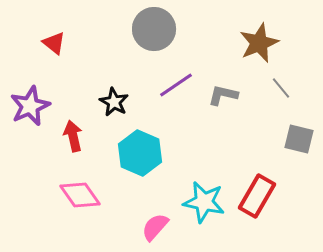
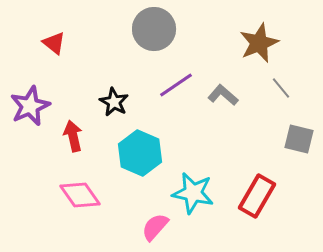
gray L-shape: rotated 28 degrees clockwise
cyan star: moved 11 px left, 9 px up
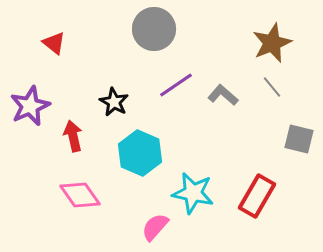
brown star: moved 13 px right
gray line: moved 9 px left, 1 px up
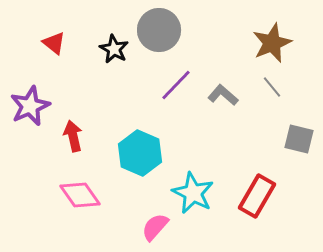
gray circle: moved 5 px right, 1 px down
purple line: rotated 12 degrees counterclockwise
black star: moved 53 px up
cyan star: rotated 15 degrees clockwise
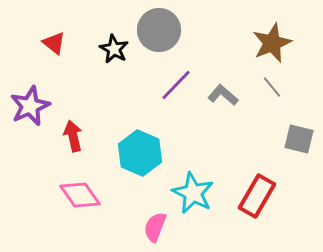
pink semicircle: rotated 20 degrees counterclockwise
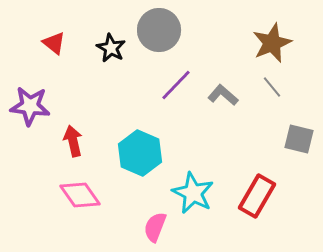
black star: moved 3 px left, 1 px up
purple star: rotated 30 degrees clockwise
red arrow: moved 5 px down
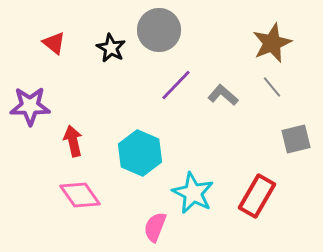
purple star: rotated 6 degrees counterclockwise
gray square: moved 3 px left; rotated 28 degrees counterclockwise
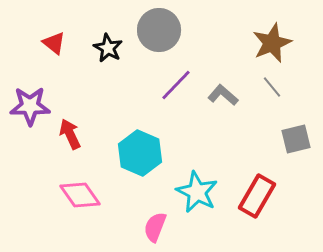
black star: moved 3 px left
red arrow: moved 3 px left, 7 px up; rotated 12 degrees counterclockwise
cyan star: moved 4 px right, 1 px up
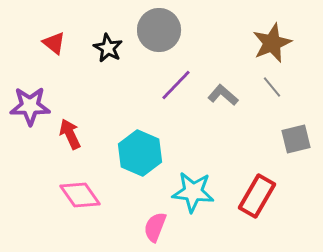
cyan star: moved 4 px left; rotated 21 degrees counterclockwise
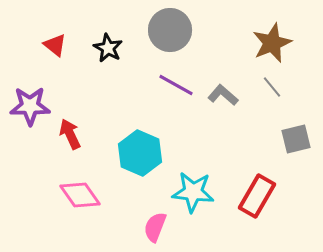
gray circle: moved 11 px right
red triangle: moved 1 px right, 2 px down
purple line: rotated 75 degrees clockwise
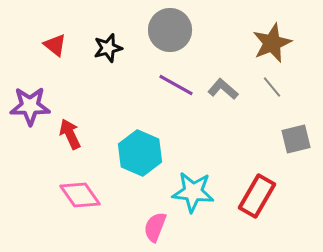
black star: rotated 28 degrees clockwise
gray L-shape: moved 6 px up
